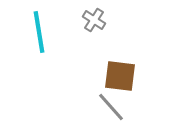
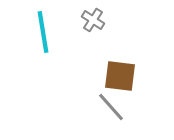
gray cross: moved 1 px left
cyan line: moved 4 px right
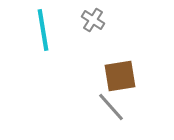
cyan line: moved 2 px up
brown square: rotated 16 degrees counterclockwise
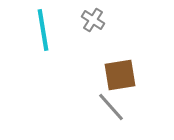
brown square: moved 1 px up
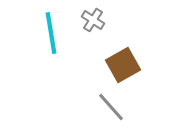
cyan line: moved 8 px right, 3 px down
brown square: moved 3 px right, 10 px up; rotated 20 degrees counterclockwise
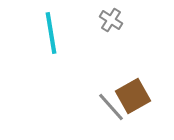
gray cross: moved 18 px right
brown square: moved 10 px right, 31 px down
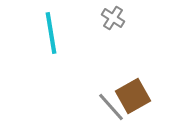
gray cross: moved 2 px right, 2 px up
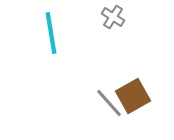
gray cross: moved 1 px up
gray line: moved 2 px left, 4 px up
